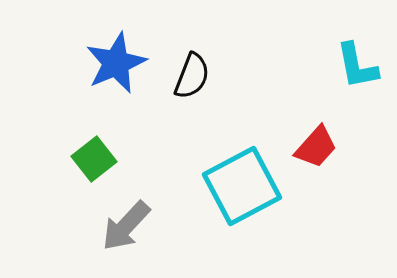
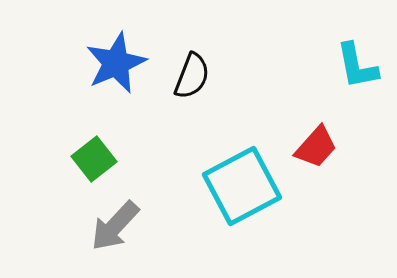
gray arrow: moved 11 px left
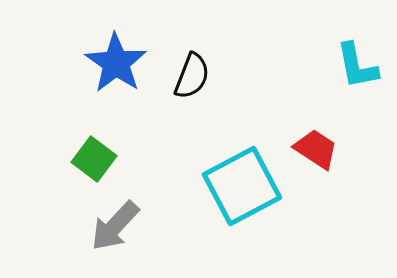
blue star: rotated 14 degrees counterclockwise
red trapezoid: moved 2 px down; rotated 99 degrees counterclockwise
green square: rotated 15 degrees counterclockwise
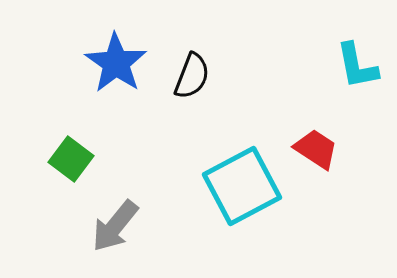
green square: moved 23 px left
gray arrow: rotated 4 degrees counterclockwise
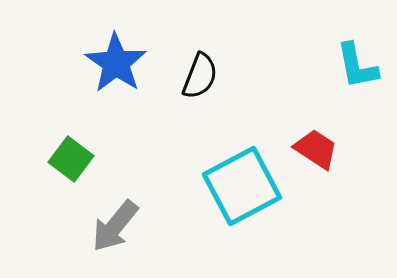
black semicircle: moved 8 px right
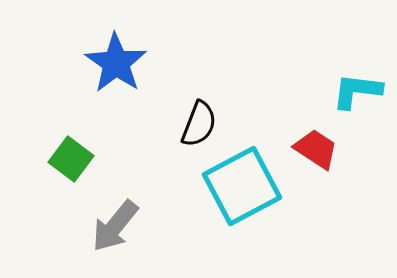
cyan L-shape: moved 25 px down; rotated 108 degrees clockwise
black semicircle: moved 1 px left, 48 px down
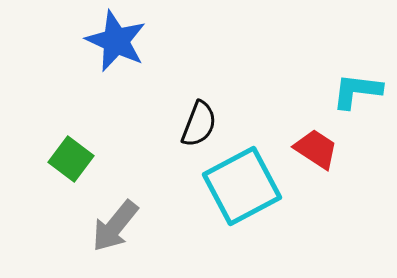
blue star: moved 22 px up; rotated 10 degrees counterclockwise
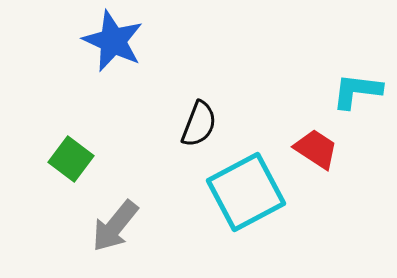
blue star: moved 3 px left
cyan square: moved 4 px right, 6 px down
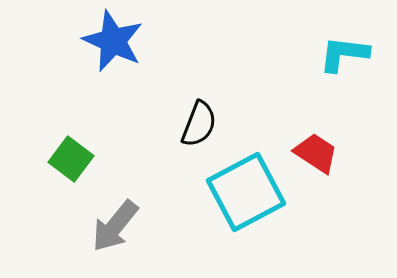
cyan L-shape: moved 13 px left, 37 px up
red trapezoid: moved 4 px down
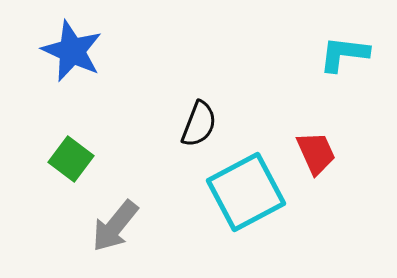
blue star: moved 41 px left, 10 px down
red trapezoid: rotated 33 degrees clockwise
